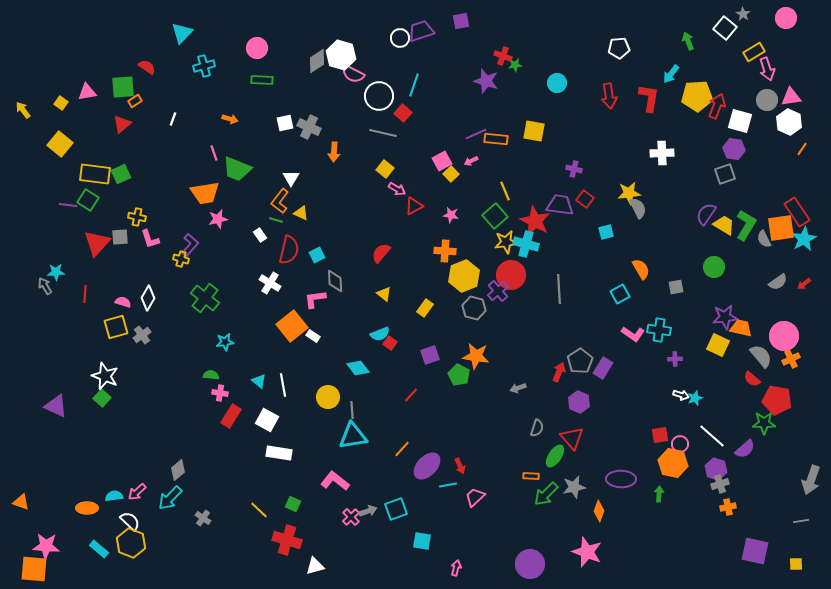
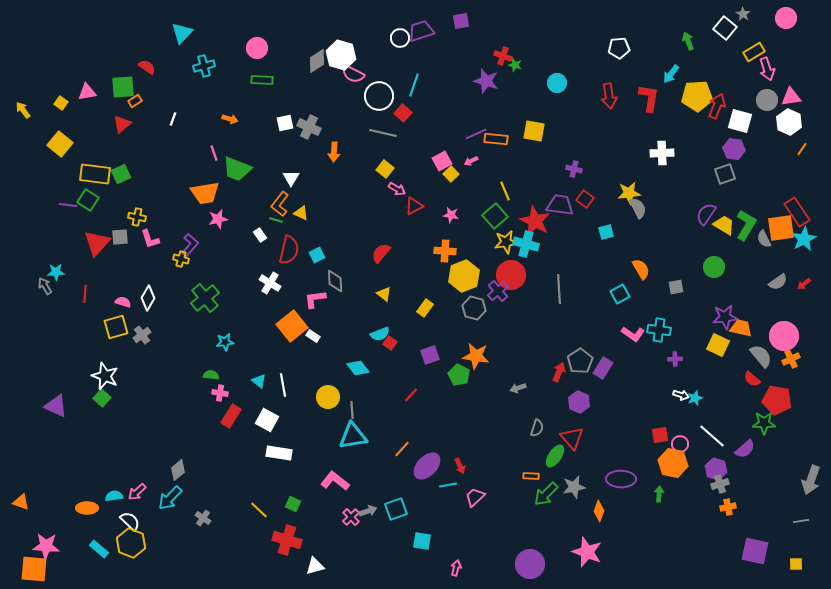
green star at (515, 65): rotated 24 degrees clockwise
orange L-shape at (280, 201): moved 3 px down
green cross at (205, 298): rotated 12 degrees clockwise
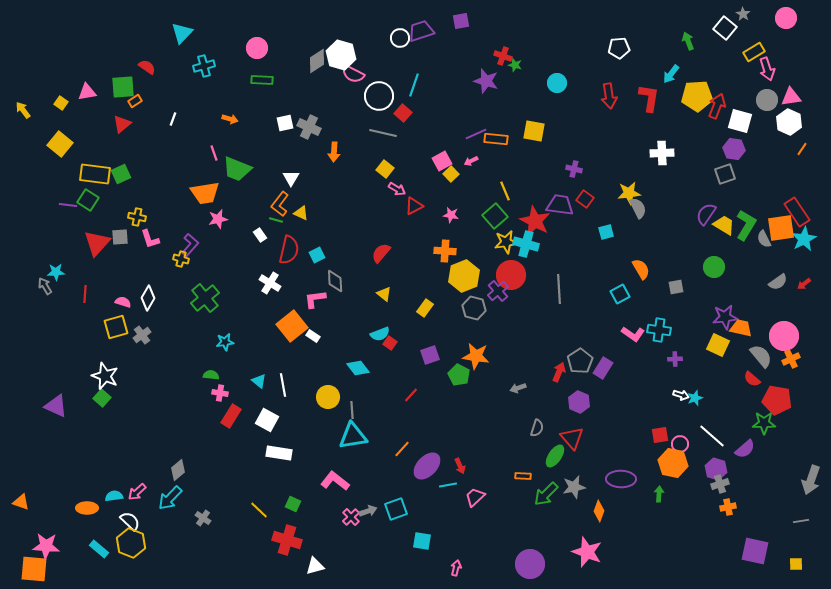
orange rectangle at (531, 476): moved 8 px left
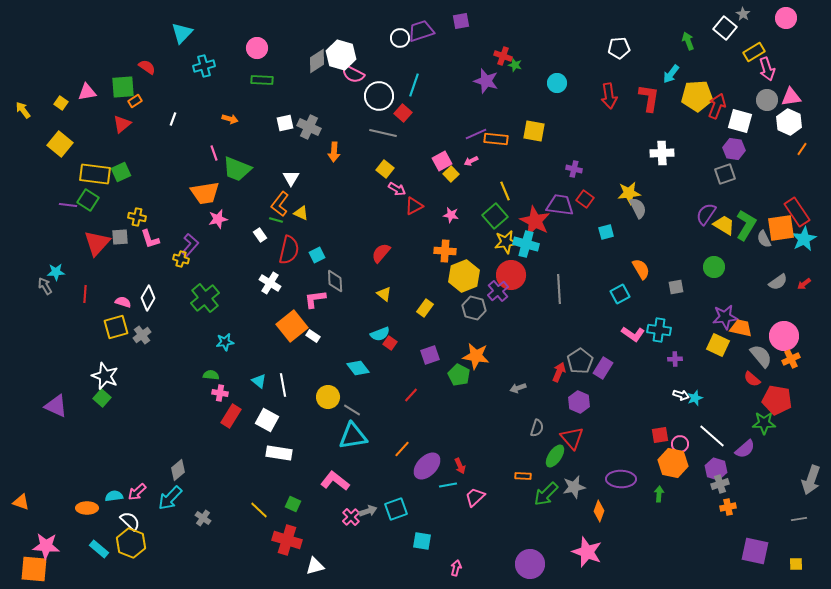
green square at (121, 174): moved 2 px up
gray line at (352, 410): rotated 54 degrees counterclockwise
gray line at (801, 521): moved 2 px left, 2 px up
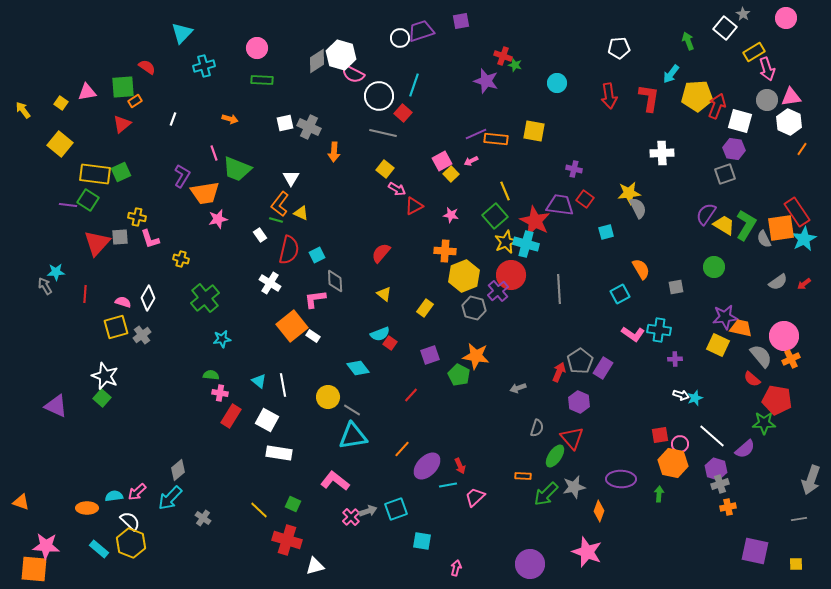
yellow star at (506, 242): rotated 15 degrees counterclockwise
purple L-shape at (190, 245): moved 8 px left, 69 px up; rotated 10 degrees counterclockwise
cyan star at (225, 342): moved 3 px left, 3 px up
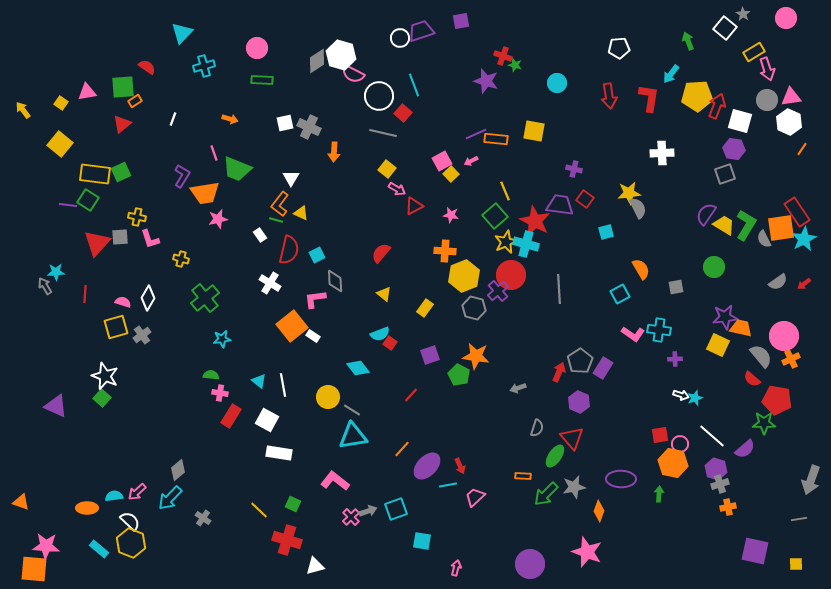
cyan line at (414, 85): rotated 40 degrees counterclockwise
yellow square at (385, 169): moved 2 px right
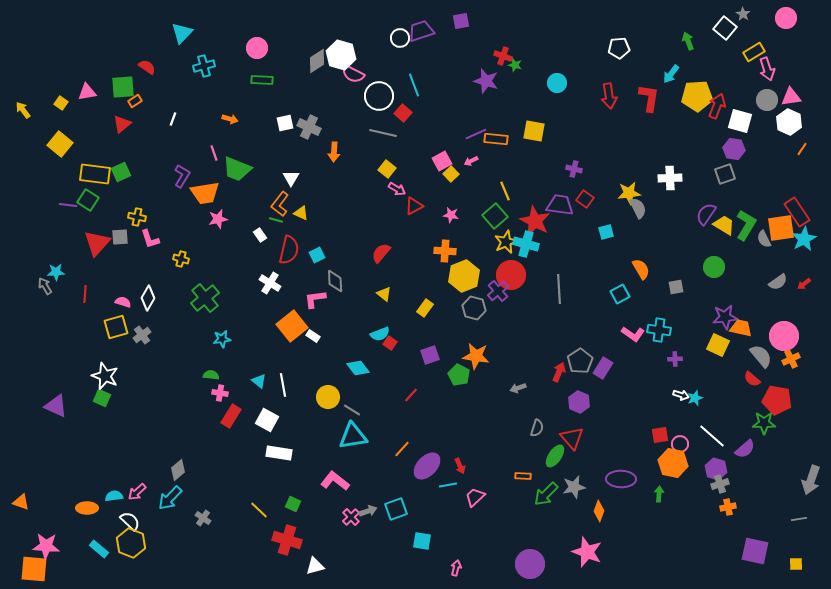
white cross at (662, 153): moved 8 px right, 25 px down
green square at (102, 398): rotated 18 degrees counterclockwise
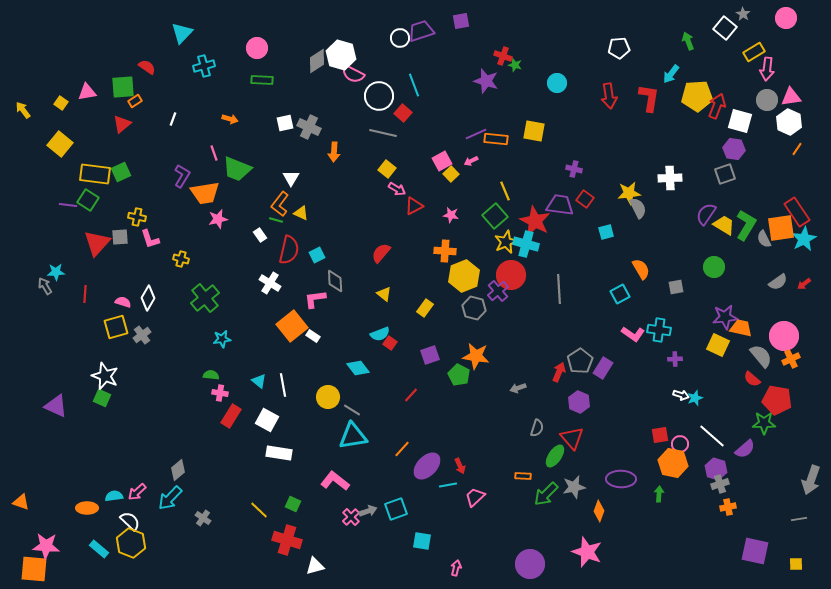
pink arrow at (767, 69): rotated 25 degrees clockwise
orange line at (802, 149): moved 5 px left
